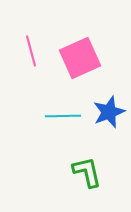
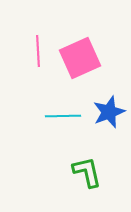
pink line: moved 7 px right; rotated 12 degrees clockwise
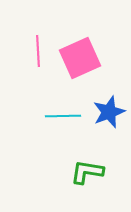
green L-shape: rotated 68 degrees counterclockwise
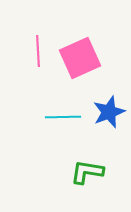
cyan line: moved 1 px down
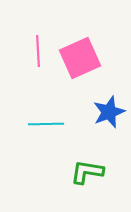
cyan line: moved 17 px left, 7 px down
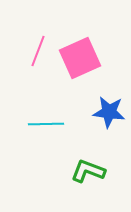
pink line: rotated 24 degrees clockwise
blue star: rotated 28 degrees clockwise
green L-shape: moved 1 px right, 1 px up; rotated 12 degrees clockwise
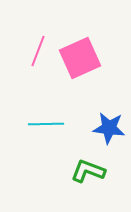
blue star: moved 16 px down
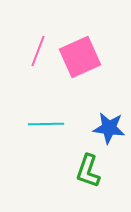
pink square: moved 1 px up
green L-shape: rotated 92 degrees counterclockwise
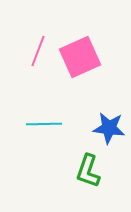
cyan line: moved 2 px left
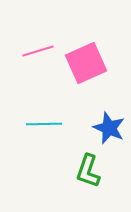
pink line: rotated 52 degrees clockwise
pink square: moved 6 px right, 6 px down
blue star: rotated 16 degrees clockwise
